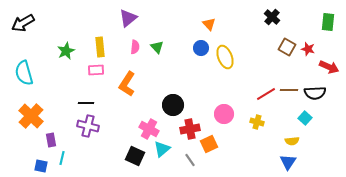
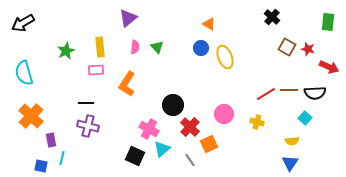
orange triangle: rotated 16 degrees counterclockwise
red cross: moved 2 px up; rotated 36 degrees counterclockwise
blue triangle: moved 2 px right, 1 px down
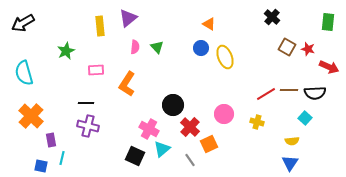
yellow rectangle: moved 21 px up
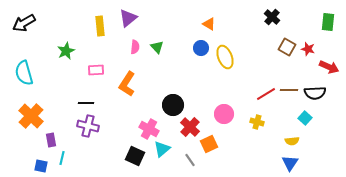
black arrow: moved 1 px right
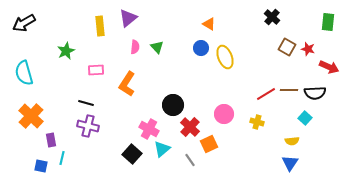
black line: rotated 14 degrees clockwise
black square: moved 3 px left, 2 px up; rotated 18 degrees clockwise
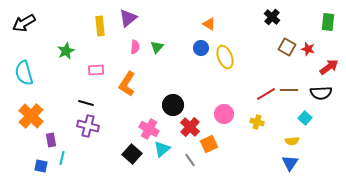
green triangle: rotated 24 degrees clockwise
red arrow: rotated 60 degrees counterclockwise
black semicircle: moved 6 px right
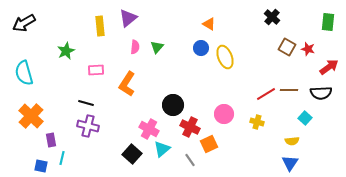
red cross: rotated 18 degrees counterclockwise
